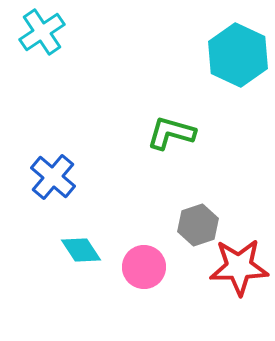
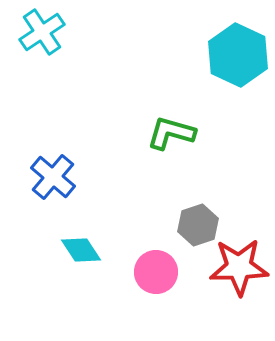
pink circle: moved 12 px right, 5 px down
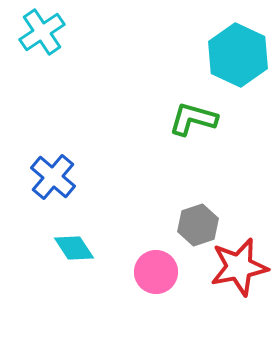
green L-shape: moved 22 px right, 14 px up
cyan diamond: moved 7 px left, 2 px up
red star: rotated 10 degrees counterclockwise
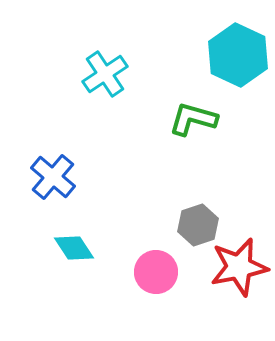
cyan cross: moved 63 px right, 42 px down
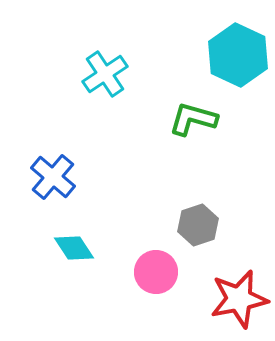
red star: moved 32 px down
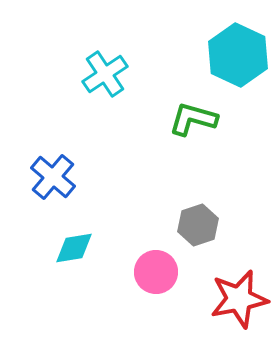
cyan diamond: rotated 66 degrees counterclockwise
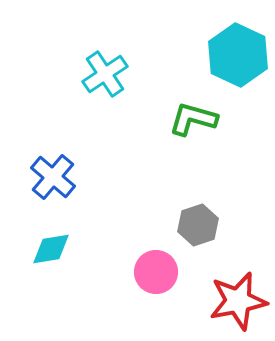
cyan diamond: moved 23 px left, 1 px down
red star: moved 1 px left, 2 px down
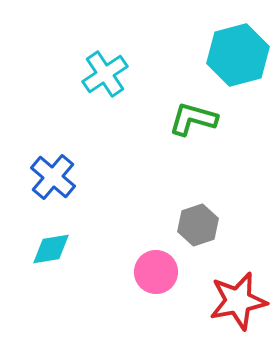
cyan hexagon: rotated 20 degrees clockwise
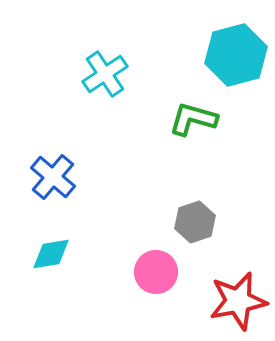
cyan hexagon: moved 2 px left
gray hexagon: moved 3 px left, 3 px up
cyan diamond: moved 5 px down
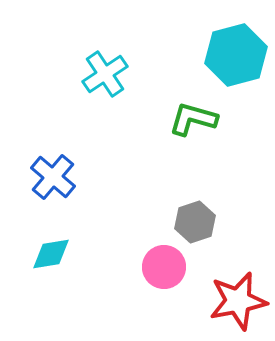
pink circle: moved 8 px right, 5 px up
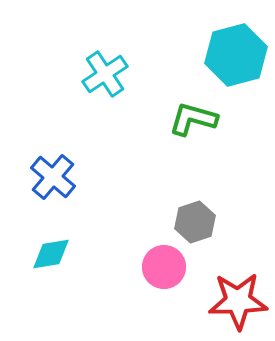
red star: rotated 10 degrees clockwise
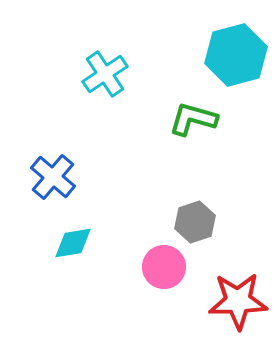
cyan diamond: moved 22 px right, 11 px up
